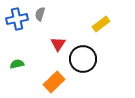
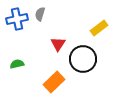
yellow rectangle: moved 2 px left, 4 px down
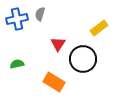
orange rectangle: rotated 75 degrees clockwise
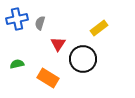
gray semicircle: moved 9 px down
orange rectangle: moved 6 px left, 4 px up
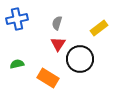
gray semicircle: moved 17 px right
black circle: moved 3 px left
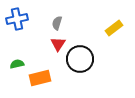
yellow rectangle: moved 15 px right
orange rectangle: moved 8 px left; rotated 45 degrees counterclockwise
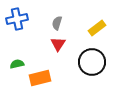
yellow rectangle: moved 17 px left
black circle: moved 12 px right, 3 px down
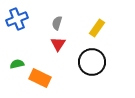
blue cross: rotated 10 degrees counterclockwise
yellow rectangle: rotated 18 degrees counterclockwise
orange rectangle: rotated 40 degrees clockwise
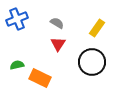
gray semicircle: rotated 104 degrees clockwise
green semicircle: moved 1 px down
